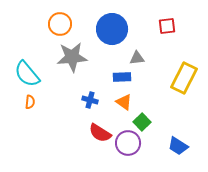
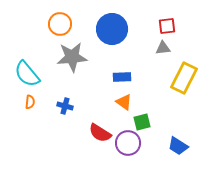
gray triangle: moved 26 px right, 10 px up
blue cross: moved 25 px left, 6 px down
green square: rotated 30 degrees clockwise
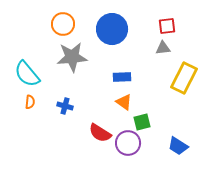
orange circle: moved 3 px right
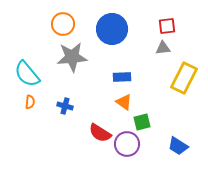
purple circle: moved 1 px left, 1 px down
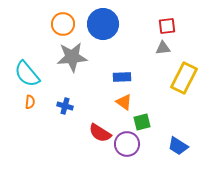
blue circle: moved 9 px left, 5 px up
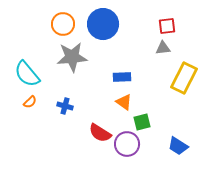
orange semicircle: rotated 40 degrees clockwise
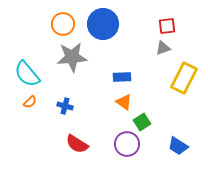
gray triangle: rotated 14 degrees counterclockwise
green square: rotated 18 degrees counterclockwise
red semicircle: moved 23 px left, 11 px down
